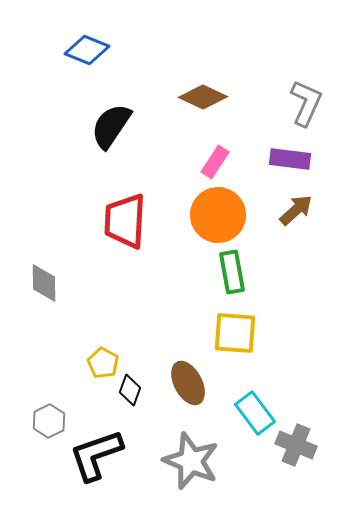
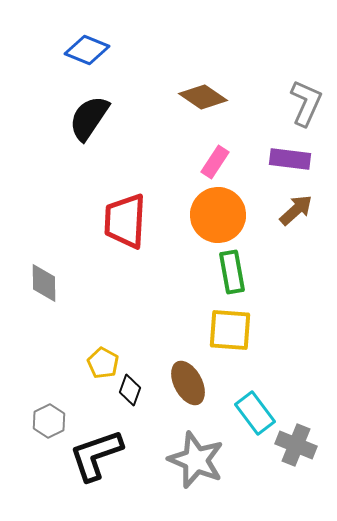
brown diamond: rotated 9 degrees clockwise
black semicircle: moved 22 px left, 8 px up
yellow square: moved 5 px left, 3 px up
gray star: moved 5 px right, 1 px up
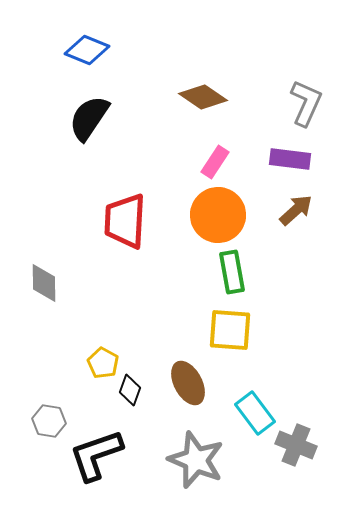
gray hexagon: rotated 24 degrees counterclockwise
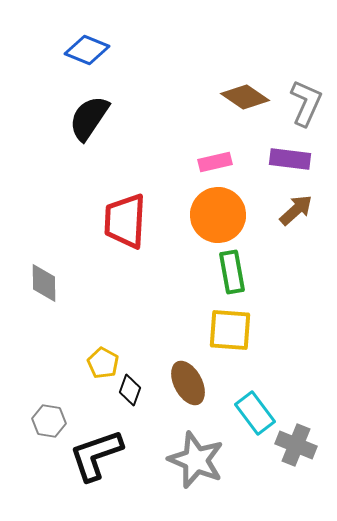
brown diamond: moved 42 px right
pink rectangle: rotated 44 degrees clockwise
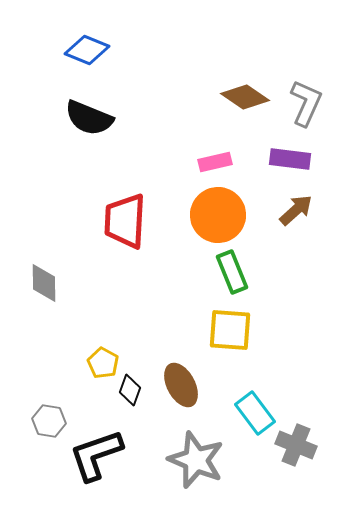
black semicircle: rotated 102 degrees counterclockwise
green rectangle: rotated 12 degrees counterclockwise
brown ellipse: moved 7 px left, 2 px down
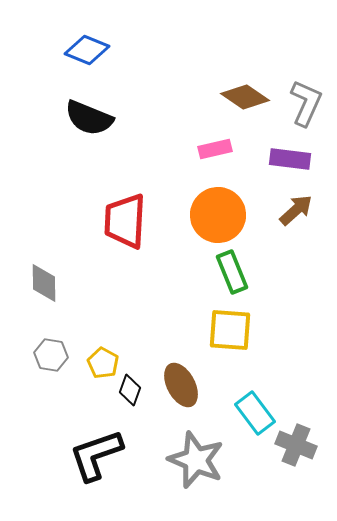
pink rectangle: moved 13 px up
gray hexagon: moved 2 px right, 66 px up
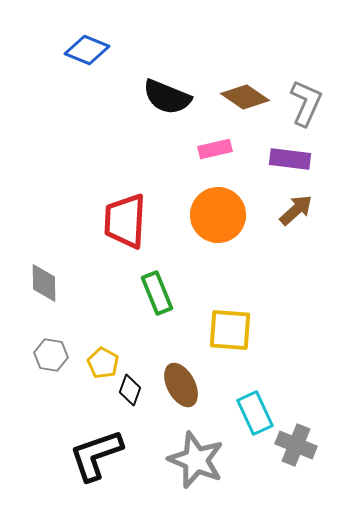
black semicircle: moved 78 px right, 21 px up
green rectangle: moved 75 px left, 21 px down
cyan rectangle: rotated 12 degrees clockwise
